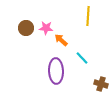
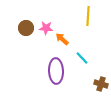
orange arrow: moved 1 px right, 1 px up
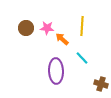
yellow line: moved 6 px left, 10 px down
pink star: moved 1 px right
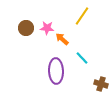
yellow line: moved 10 px up; rotated 30 degrees clockwise
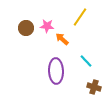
yellow line: moved 2 px left, 1 px down
pink star: moved 2 px up
cyan line: moved 4 px right, 3 px down
brown cross: moved 7 px left, 3 px down
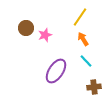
pink star: moved 2 px left, 9 px down; rotated 24 degrees counterclockwise
orange arrow: moved 21 px right; rotated 16 degrees clockwise
purple ellipse: rotated 35 degrees clockwise
brown cross: rotated 24 degrees counterclockwise
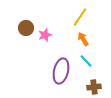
purple ellipse: moved 5 px right; rotated 20 degrees counterclockwise
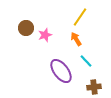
orange arrow: moved 7 px left
purple ellipse: rotated 50 degrees counterclockwise
